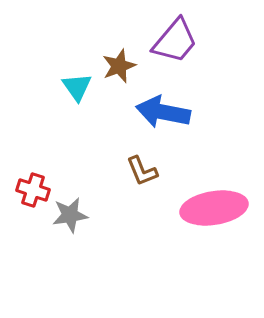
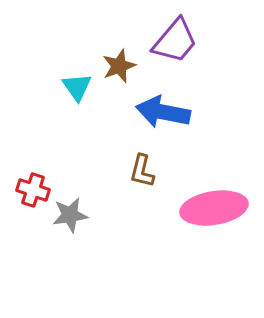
brown L-shape: rotated 36 degrees clockwise
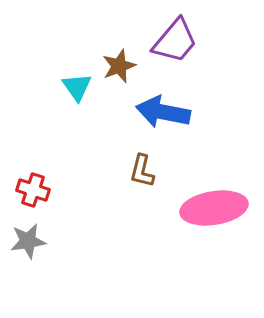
gray star: moved 42 px left, 26 px down
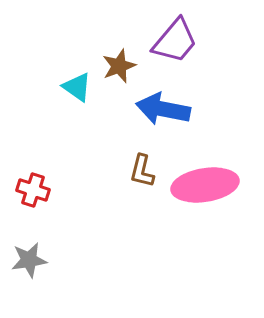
cyan triangle: rotated 20 degrees counterclockwise
blue arrow: moved 3 px up
pink ellipse: moved 9 px left, 23 px up
gray star: moved 1 px right, 19 px down
